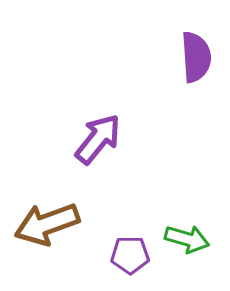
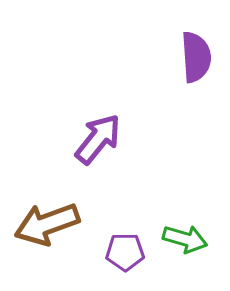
green arrow: moved 2 px left
purple pentagon: moved 5 px left, 3 px up
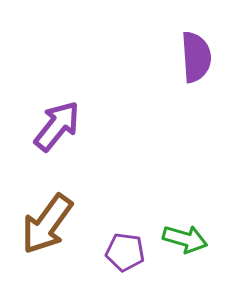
purple arrow: moved 41 px left, 13 px up
brown arrow: rotated 34 degrees counterclockwise
purple pentagon: rotated 9 degrees clockwise
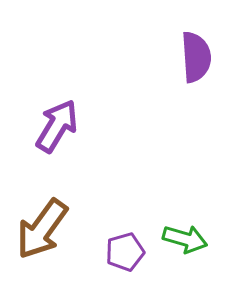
purple arrow: rotated 8 degrees counterclockwise
brown arrow: moved 5 px left, 5 px down
purple pentagon: rotated 24 degrees counterclockwise
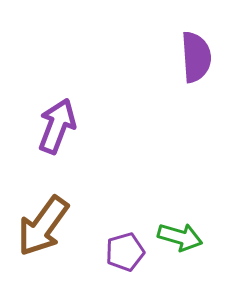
purple arrow: rotated 10 degrees counterclockwise
brown arrow: moved 1 px right, 3 px up
green arrow: moved 5 px left, 2 px up
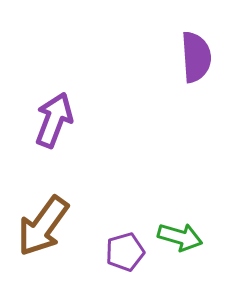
purple arrow: moved 3 px left, 6 px up
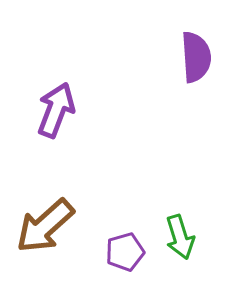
purple arrow: moved 2 px right, 10 px up
brown arrow: moved 2 px right; rotated 12 degrees clockwise
green arrow: rotated 57 degrees clockwise
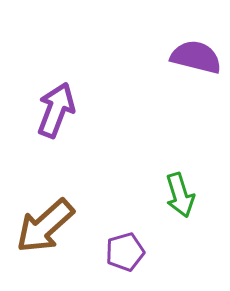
purple semicircle: rotated 72 degrees counterclockwise
green arrow: moved 42 px up
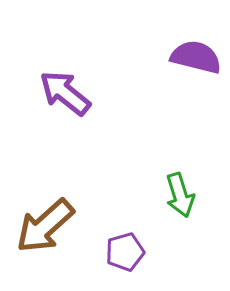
purple arrow: moved 9 px right, 17 px up; rotated 72 degrees counterclockwise
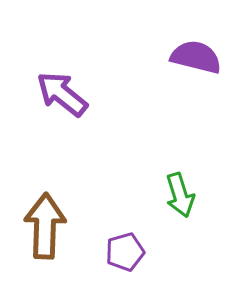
purple arrow: moved 3 px left, 1 px down
brown arrow: rotated 134 degrees clockwise
